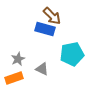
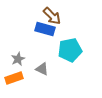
cyan pentagon: moved 2 px left, 4 px up
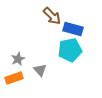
blue rectangle: moved 28 px right
gray triangle: moved 2 px left, 1 px down; rotated 24 degrees clockwise
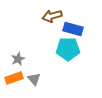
brown arrow: rotated 120 degrees clockwise
cyan pentagon: moved 2 px left, 1 px up; rotated 10 degrees clockwise
gray triangle: moved 6 px left, 9 px down
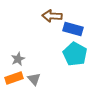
brown arrow: rotated 18 degrees clockwise
cyan pentagon: moved 7 px right, 5 px down; rotated 30 degrees clockwise
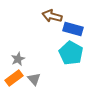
brown arrow: rotated 12 degrees clockwise
cyan pentagon: moved 4 px left, 1 px up
orange rectangle: rotated 18 degrees counterclockwise
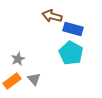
orange rectangle: moved 2 px left, 3 px down
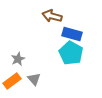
blue rectangle: moved 1 px left, 5 px down
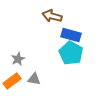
blue rectangle: moved 1 px left, 1 px down
gray triangle: rotated 40 degrees counterclockwise
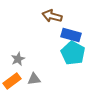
cyan pentagon: moved 2 px right
gray triangle: rotated 16 degrees counterclockwise
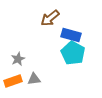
brown arrow: moved 2 px left, 2 px down; rotated 54 degrees counterclockwise
orange rectangle: moved 1 px right; rotated 18 degrees clockwise
